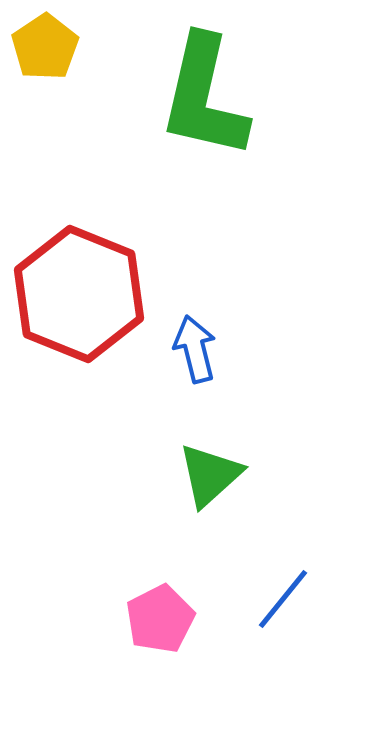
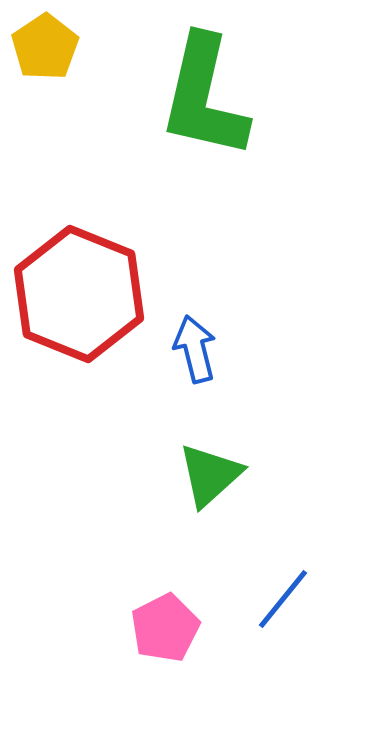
pink pentagon: moved 5 px right, 9 px down
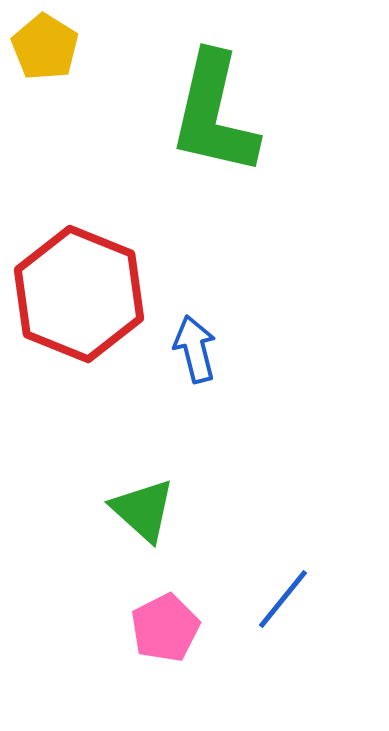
yellow pentagon: rotated 6 degrees counterclockwise
green L-shape: moved 10 px right, 17 px down
green triangle: moved 67 px left, 35 px down; rotated 36 degrees counterclockwise
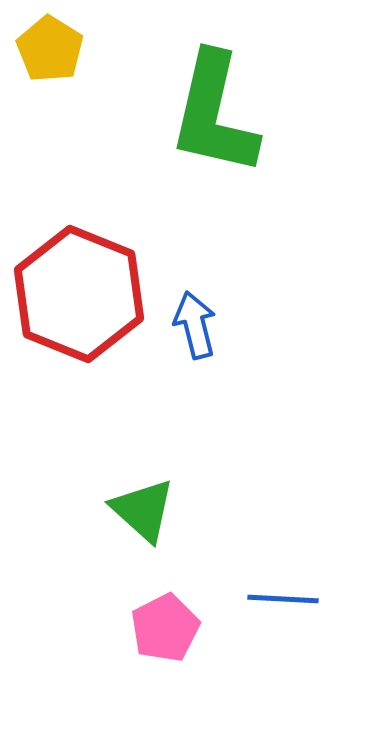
yellow pentagon: moved 5 px right, 2 px down
blue arrow: moved 24 px up
blue line: rotated 54 degrees clockwise
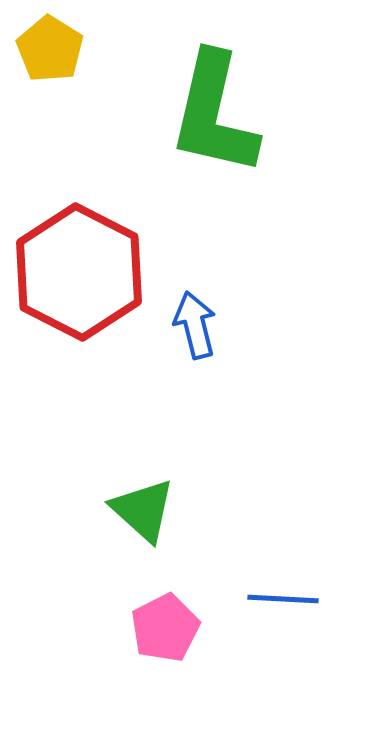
red hexagon: moved 22 px up; rotated 5 degrees clockwise
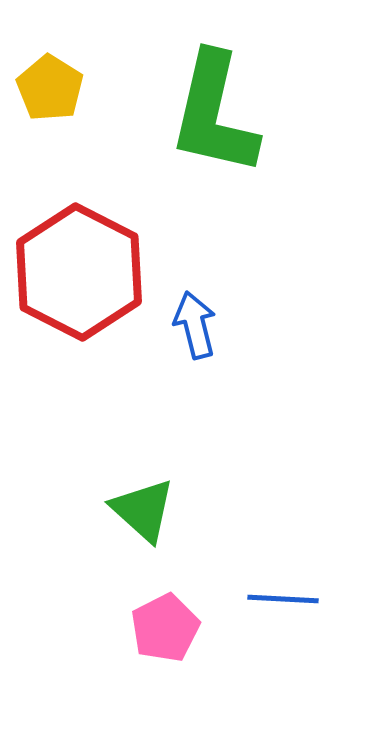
yellow pentagon: moved 39 px down
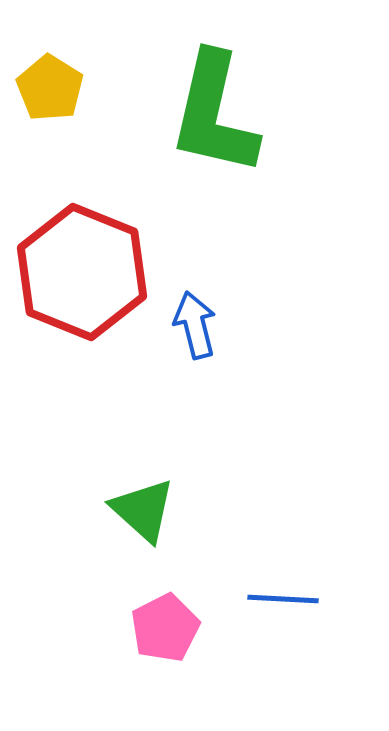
red hexagon: moved 3 px right; rotated 5 degrees counterclockwise
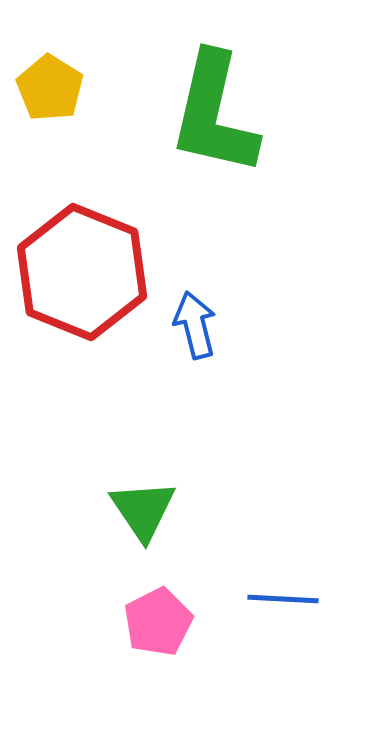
green triangle: rotated 14 degrees clockwise
pink pentagon: moved 7 px left, 6 px up
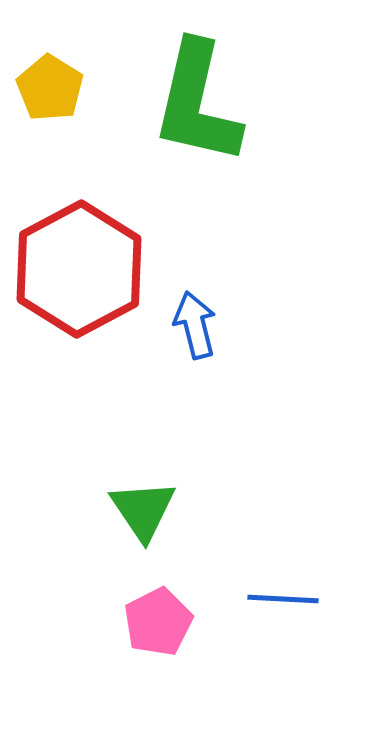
green L-shape: moved 17 px left, 11 px up
red hexagon: moved 3 px left, 3 px up; rotated 10 degrees clockwise
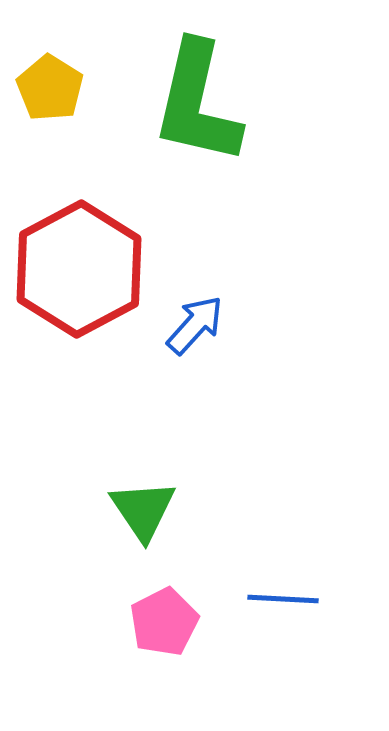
blue arrow: rotated 56 degrees clockwise
pink pentagon: moved 6 px right
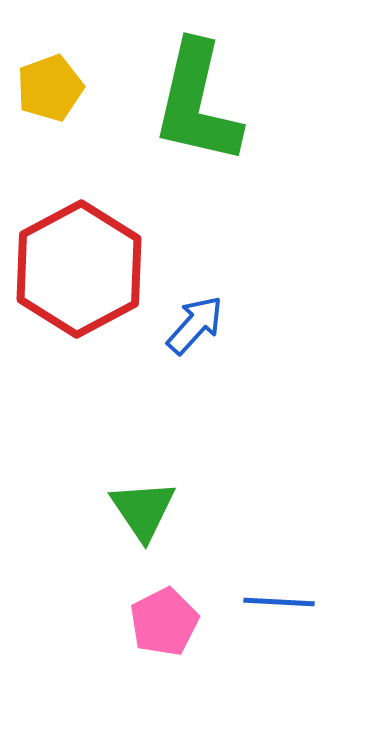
yellow pentagon: rotated 20 degrees clockwise
blue line: moved 4 px left, 3 px down
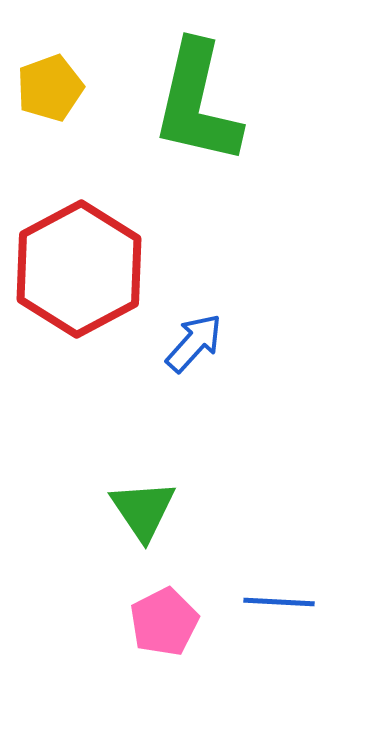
blue arrow: moved 1 px left, 18 px down
